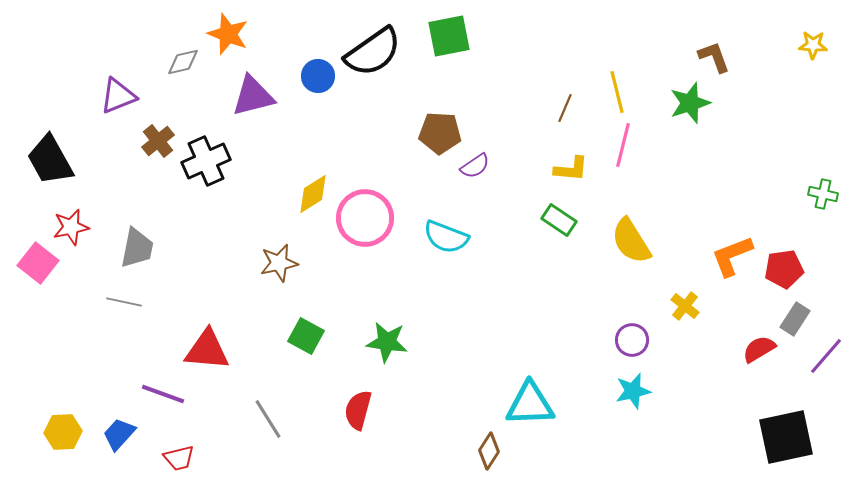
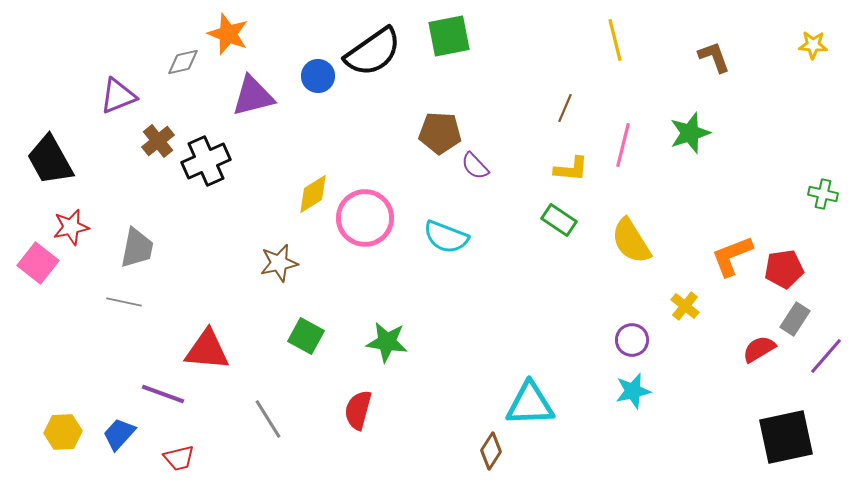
yellow line at (617, 92): moved 2 px left, 52 px up
green star at (690, 103): moved 30 px down
purple semicircle at (475, 166): rotated 80 degrees clockwise
brown diamond at (489, 451): moved 2 px right
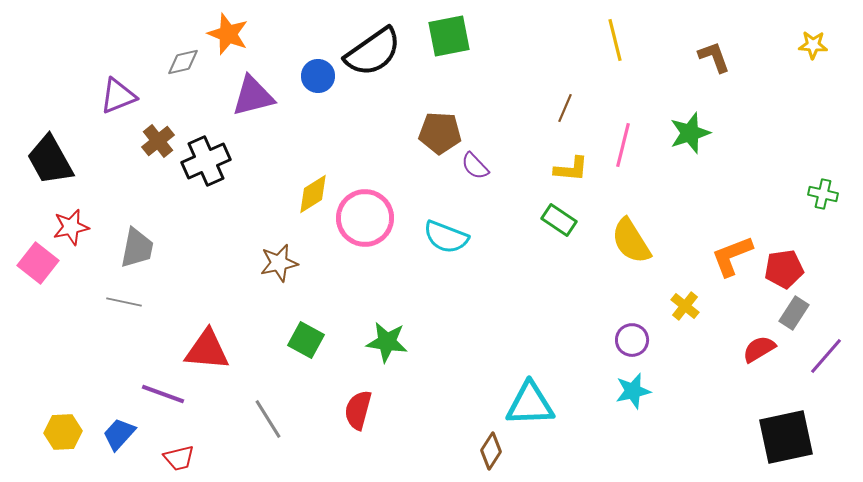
gray rectangle at (795, 319): moved 1 px left, 6 px up
green square at (306, 336): moved 4 px down
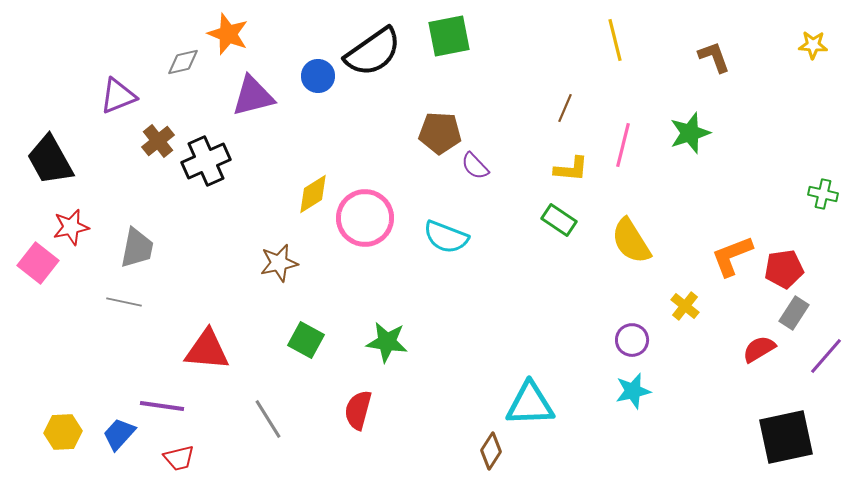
purple line at (163, 394): moved 1 px left, 12 px down; rotated 12 degrees counterclockwise
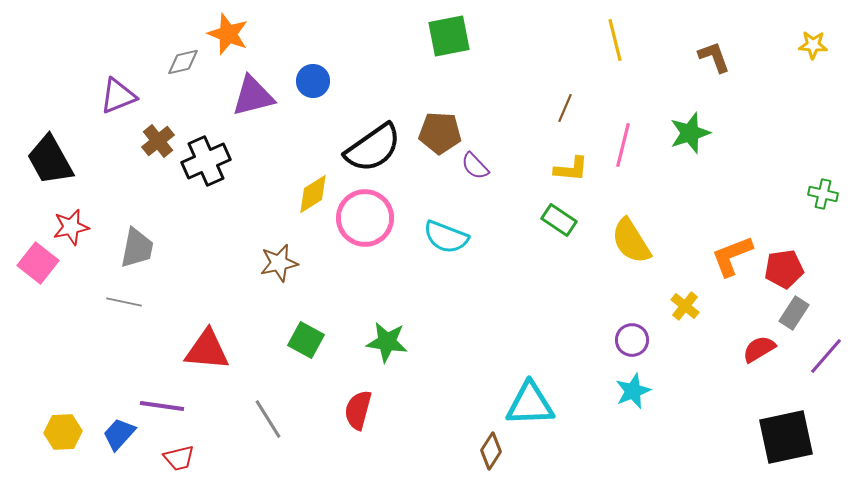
black semicircle at (373, 52): moved 96 px down
blue circle at (318, 76): moved 5 px left, 5 px down
cyan star at (633, 391): rotated 9 degrees counterclockwise
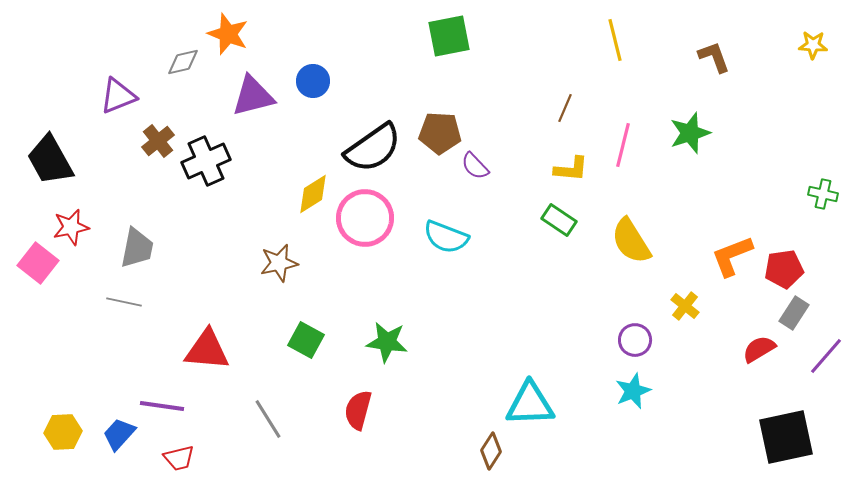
purple circle at (632, 340): moved 3 px right
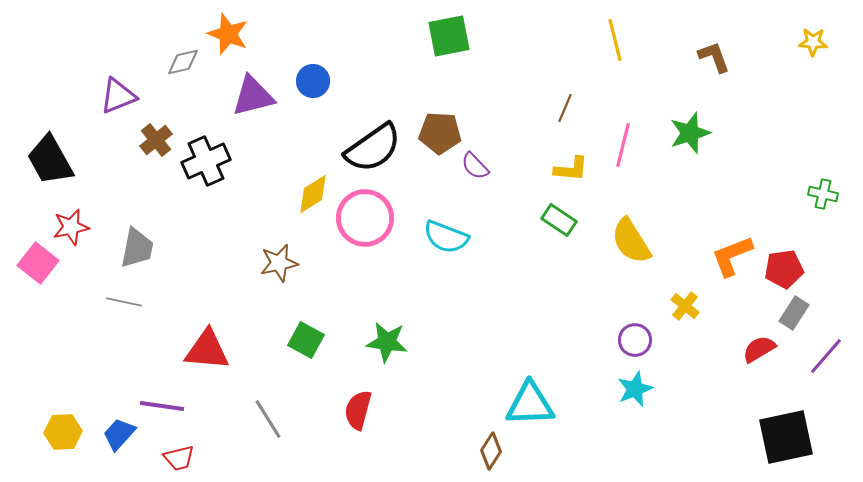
yellow star at (813, 45): moved 3 px up
brown cross at (158, 141): moved 2 px left, 1 px up
cyan star at (633, 391): moved 2 px right, 2 px up
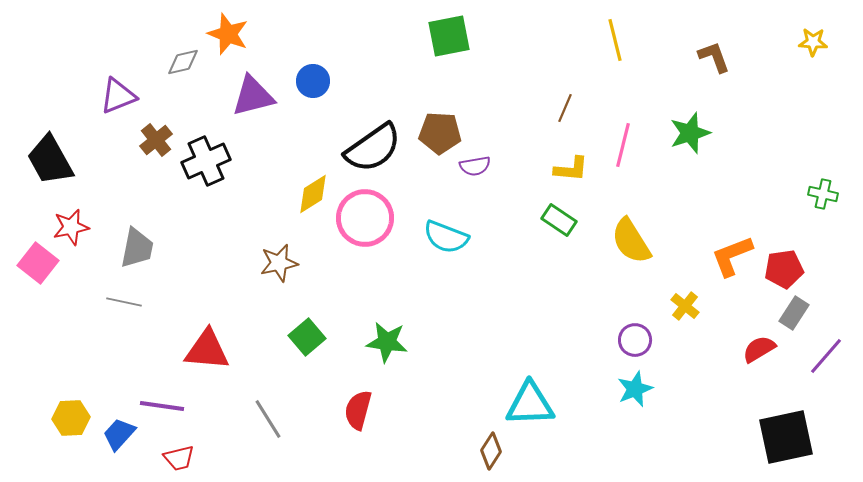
purple semicircle at (475, 166): rotated 56 degrees counterclockwise
green square at (306, 340): moved 1 px right, 3 px up; rotated 21 degrees clockwise
yellow hexagon at (63, 432): moved 8 px right, 14 px up
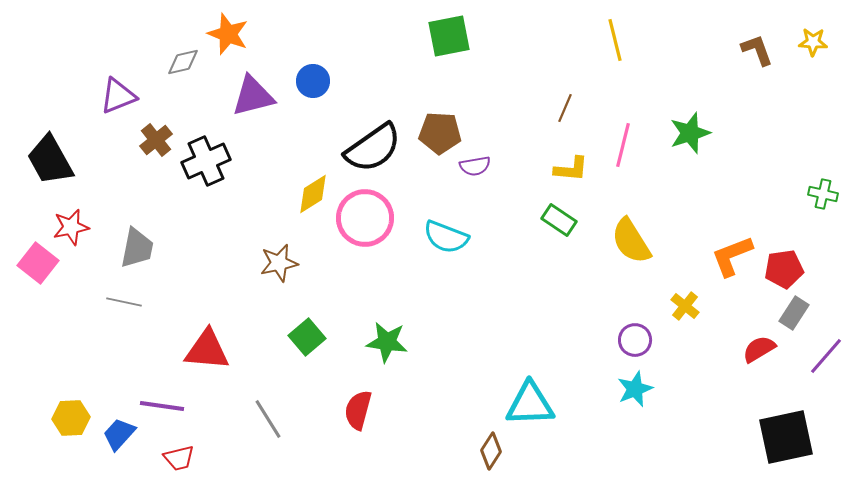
brown L-shape at (714, 57): moved 43 px right, 7 px up
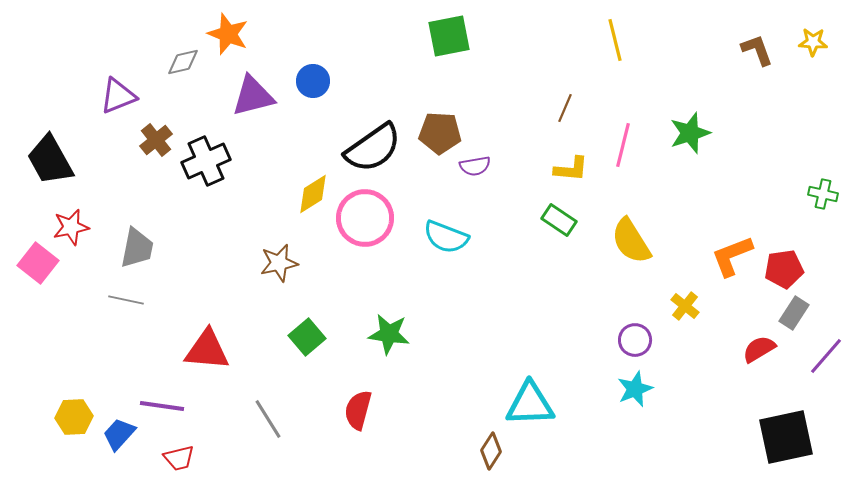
gray line at (124, 302): moved 2 px right, 2 px up
green star at (387, 342): moved 2 px right, 8 px up
yellow hexagon at (71, 418): moved 3 px right, 1 px up
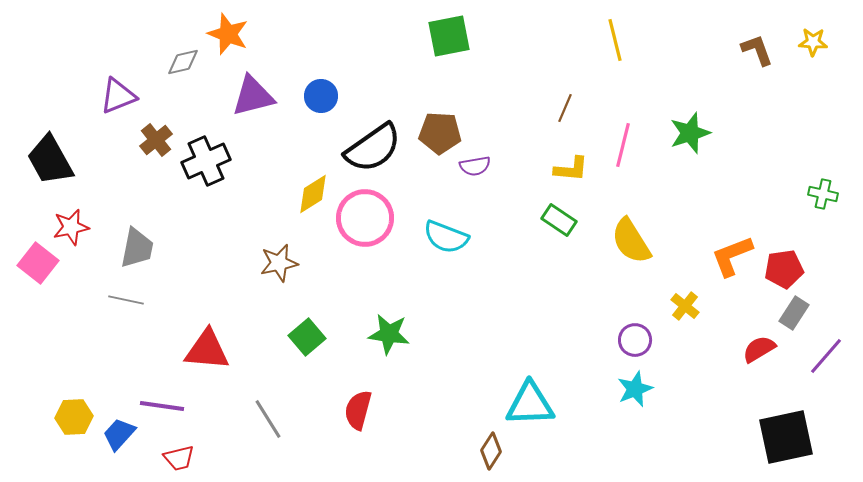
blue circle at (313, 81): moved 8 px right, 15 px down
